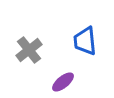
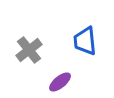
purple ellipse: moved 3 px left
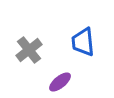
blue trapezoid: moved 2 px left, 1 px down
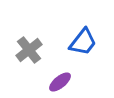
blue trapezoid: rotated 136 degrees counterclockwise
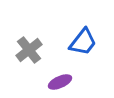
purple ellipse: rotated 15 degrees clockwise
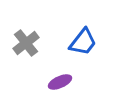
gray cross: moved 3 px left, 7 px up
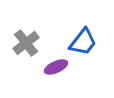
purple ellipse: moved 4 px left, 15 px up
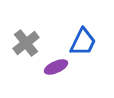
blue trapezoid: rotated 12 degrees counterclockwise
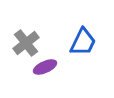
purple ellipse: moved 11 px left
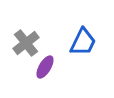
purple ellipse: rotated 35 degrees counterclockwise
